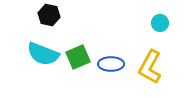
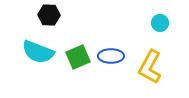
black hexagon: rotated 10 degrees counterclockwise
cyan semicircle: moved 5 px left, 2 px up
blue ellipse: moved 8 px up
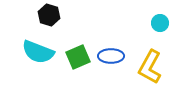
black hexagon: rotated 15 degrees clockwise
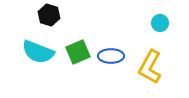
green square: moved 5 px up
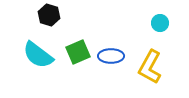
cyan semicircle: moved 3 px down; rotated 16 degrees clockwise
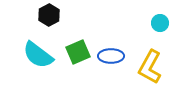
black hexagon: rotated 15 degrees clockwise
